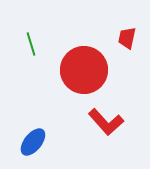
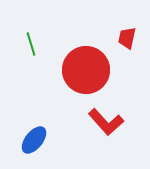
red circle: moved 2 px right
blue ellipse: moved 1 px right, 2 px up
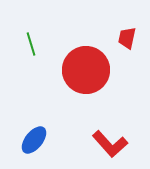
red L-shape: moved 4 px right, 22 px down
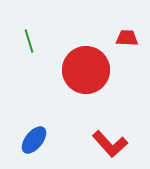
red trapezoid: rotated 80 degrees clockwise
green line: moved 2 px left, 3 px up
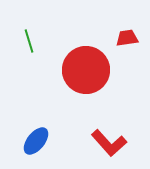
red trapezoid: rotated 10 degrees counterclockwise
blue ellipse: moved 2 px right, 1 px down
red L-shape: moved 1 px left, 1 px up
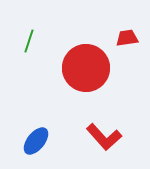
green line: rotated 35 degrees clockwise
red circle: moved 2 px up
red L-shape: moved 5 px left, 6 px up
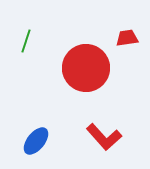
green line: moved 3 px left
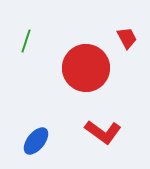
red trapezoid: rotated 70 degrees clockwise
red L-shape: moved 1 px left, 5 px up; rotated 12 degrees counterclockwise
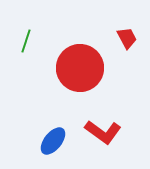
red circle: moved 6 px left
blue ellipse: moved 17 px right
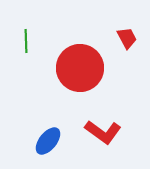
green line: rotated 20 degrees counterclockwise
blue ellipse: moved 5 px left
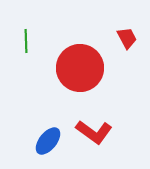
red L-shape: moved 9 px left
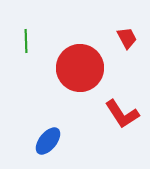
red L-shape: moved 28 px right, 18 px up; rotated 21 degrees clockwise
